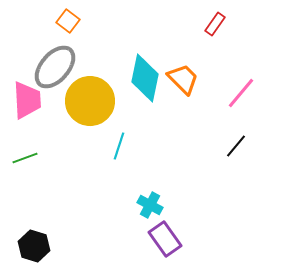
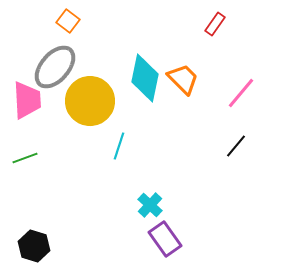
cyan cross: rotated 15 degrees clockwise
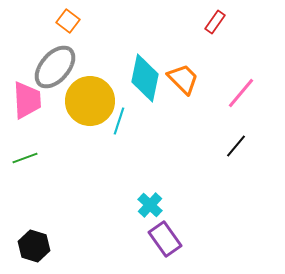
red rectangle: moved 2 px up
cyan line: moved 25 px up
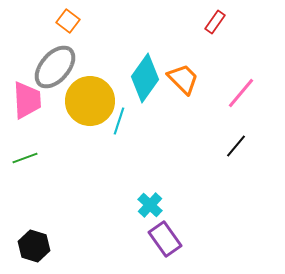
cyan diamond: rotated 24 degrees clockwise
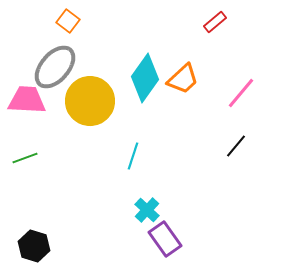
red rectangle: rotated 15 degrees clockwise
orange trapezoid: rotated 92 degrees clockwise
pink trapezoid: rotated 84 degrees counterclockwise
cyan line: moved 14 px right, 35 px down
cyan cross: moved 3 px left, 5 px down
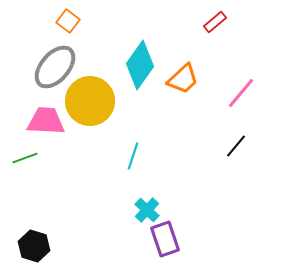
cyan diamond: moved 5 px left, 13 px up
pink trapezoid: moved 19 px right, 21 px down
purple rectangle: rotated 16 degrees clockwise
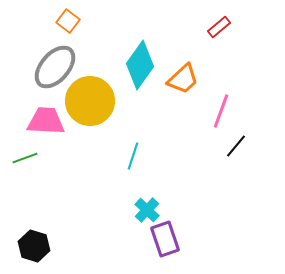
red rectangle: moved 4 px right, 5 px down
pink line: moved 20 px left, 18 px down; rotated 20 degrees counterclockwise
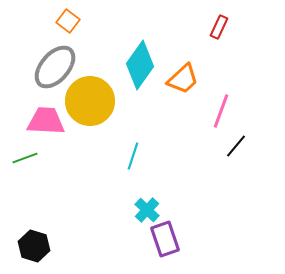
red rectangle: rotated 25 degrees counterclockwise
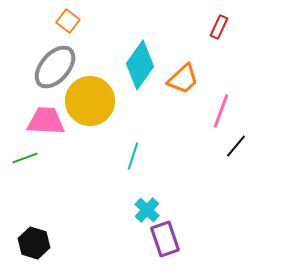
black hexagon: moved 3 px up
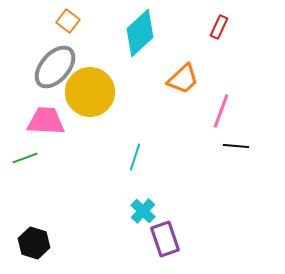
cyan diamond: moved 32 px up; rotated 12 degrees clockwise
yellow circle: moved 9 px up
black line: rotated 55 degrees clockwise
cyan line: moved 2 px right, 1 px down
cyan cross: moved 4 px left, 1 px down
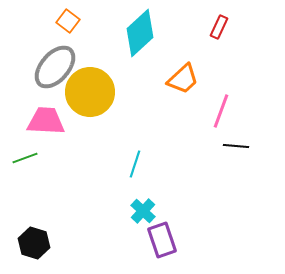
cyan line: moved 7 px down
purple rectangle: moved 3 px left, 1 px down
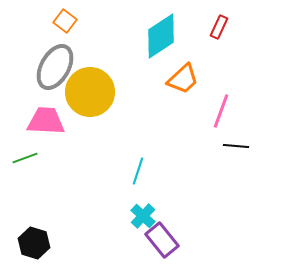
orange square: moved 3 px left
cyan diamond: moved 21 px right, 3 px down; rotated 9 degrees clockwise
gray ellipse: rotated 12 degrees counterclockwise
cyan line: moved 3 px right, 7 px down
cyan cross: moved 5 px down
purple rectangle: rotated 20 degrees counterclockwise
